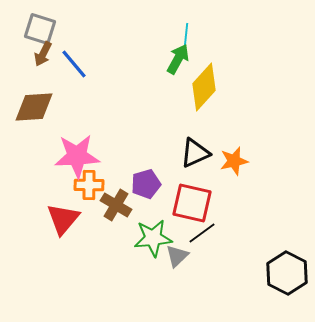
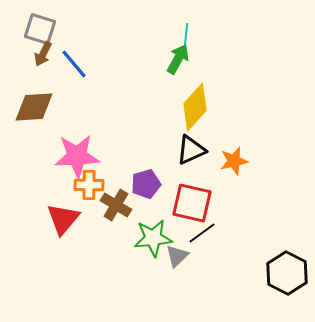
yellow diamond: moved 9 px left, 20 px down
black triangle: moved 4 px left, 3 px up
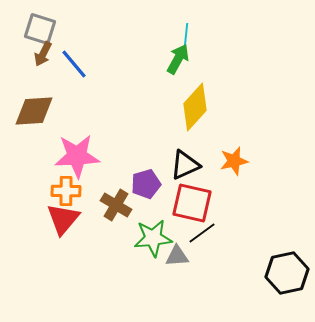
brown diamond: moved 4 px down
black triangle: moved 6 px left, 15 px down
orange cross: moved 23 px left, 6 px down
gray triangle: rotated 40 degrees clockwise
black hexagon: rotated 21 degrees clockwise
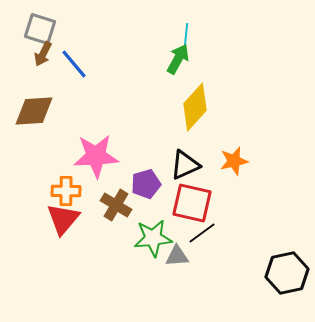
pink star: moved 19 px right
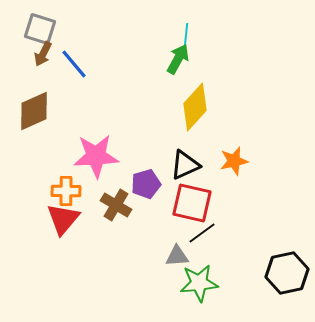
brown diamond: rotated 21 degrees counterclockwise
green star: moved 46 px right, 45 px down
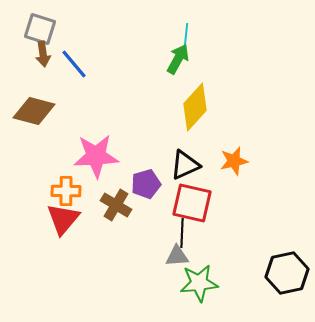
brown arrow: rotated 35 degrees counterclockwise
brown diamond: rotated 39 degrees clockwise
black line: moved 20 px left; rotated 52 degrees counterclockwise
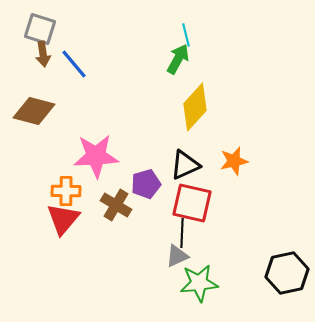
cyan line: rotated 20 degrees counterclockwise
gray triangle: rotated 20 degrees counterclockwise
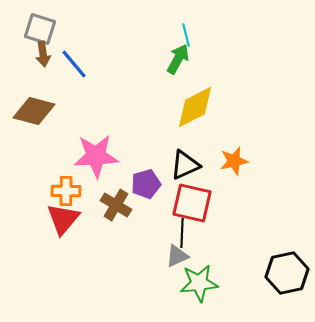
yellow diamond: rotated 21 degrees clockwise
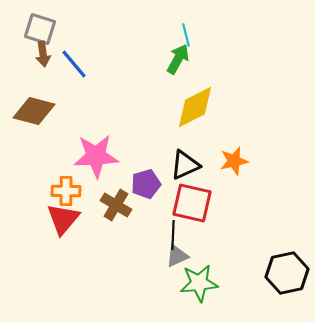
black line: moved 9 px left, 2 px down
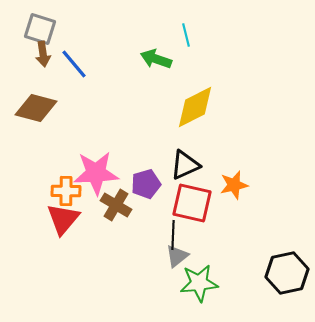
green arrow: moved 22 px left; rotated 100 degrees counterclockwise
brown diamond: moved 2 px right, 3 px up
pink star: moved 17 px down
orange star: moved 24 px down
gray triangle: rotated 15 degrees counterclockwise
